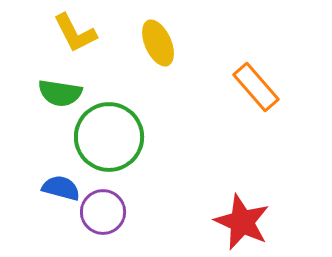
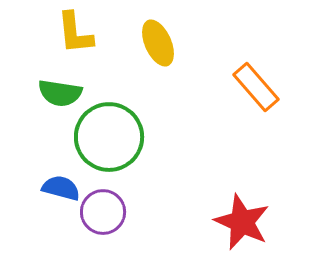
yellow L-shape: rotated 21 degrees clockwise
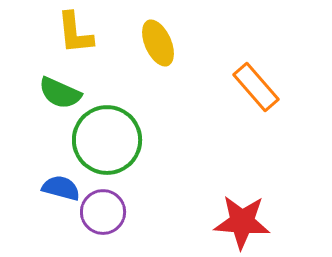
green semicircle: rotated 15 degrees clockwise
green circle: moved 2 px left, 3 px down
red star: rotated 20 degrees counterclockwise
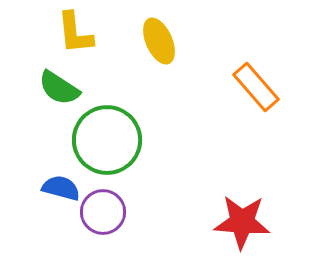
yellow ellipse: moved 1 px right, 2 px up
green semicircle: moved 1 px left, 5 px up; rotated 9 degrees clockwise
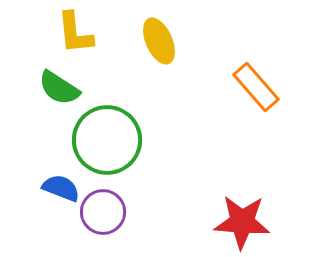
blue semicircle: rotated 6 degrees clockwise
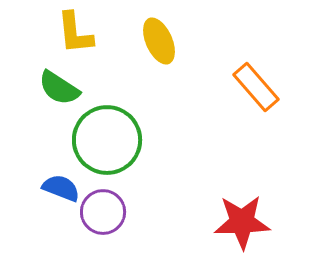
red star: rotated 6 degrees counterclockwise
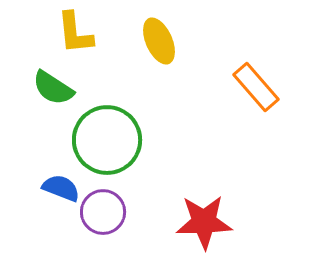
green semicircle: moved 6 px left
red star: moved 38 px left
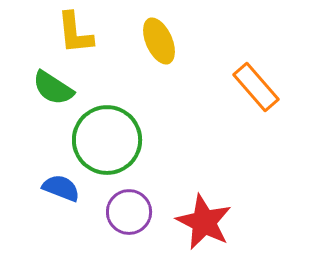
purple circle: moved 26 px right
red star: rotated 28 degrees clockwise
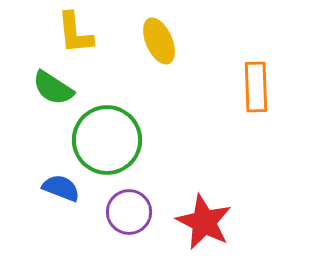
orange rectangle: rotated 39 degrees clockwise
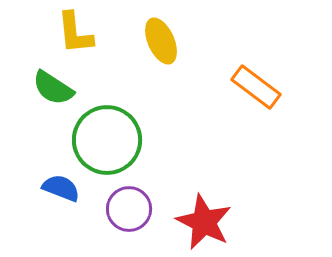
yellow ellipse: moved 2 px right
orange rectangle: rotated 51 degrees counterclockwise
purple circle: moved 3 px up
